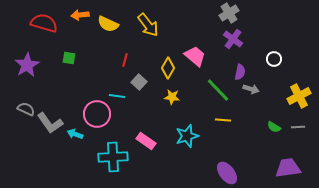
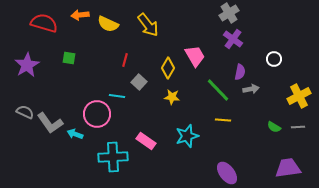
pink trapezoid: rotated 20 degrees clockwise
gray arrow: rotated 28 degrees counterclockwise
gray semicircle: moved 1 px left, 3 px down
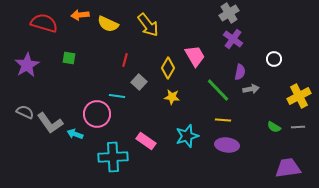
purple ellipse: moved 28 px up; rotated 45 degrees counterclockwise
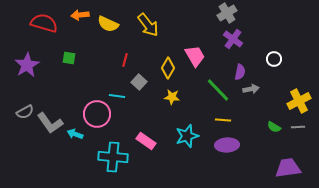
gray cross: moved 2 px left
yellow cross: moved 5 px down
gray semicircle: rotated 126 degrees clockwise
purple ellipse: rotated 10 degrees counterclockwise
cyan cross: rotated 8 degrees clockwise
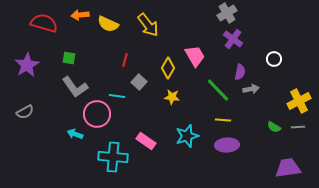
gray L-shape: moved 25 px right, 36 px up
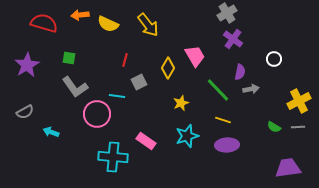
gray square: rotated 21 degrees clockwise
yellow star: moved 9 px right, 6 px down; rotated 28 degrees counterclockwise
yellow line: rotated 14 degrees clockwise
cyan arrow: moved 24 px left, 2 px up
